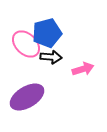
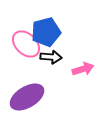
blue pentagon: moved 1 px left, 1 px up
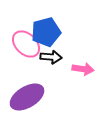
pink arrow: rotated 25 degrees clockwise
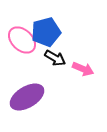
pink ellipse: moved 4 px left, 4 px up
black arrow: moved 4 px right, 1 px down; rotated 25 degrees clockwise
pink arrow: rotated 15 degrees clockwise
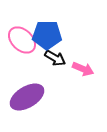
blue pentagon: moved 1 px right, 3 px down; rotated 16 degrees clockwise
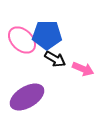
black arrow: moved 1 px down
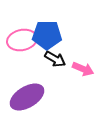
pink ellipse: rotated 56 degrees counterclockwise
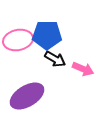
pink ellipse: moved 4 px left
purple ellipse: moved 1 px up
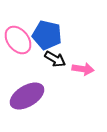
blue pentagon: rotated 12 degrees clockwise
pink ellipse: rotated 64 degrees clockwise
pink arrow: rotated 15 degrees counterclockwise
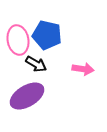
pink ellipse: rotated 28 degrees clockwise
black arrow: moved 19 px left, 5 px down
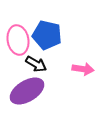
purple ellipse: moved 5 px up
